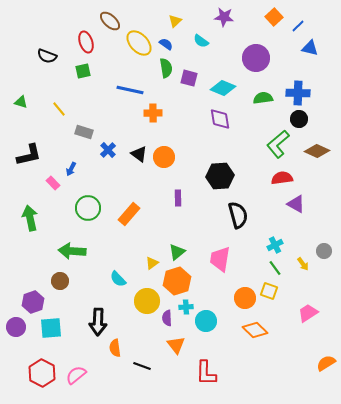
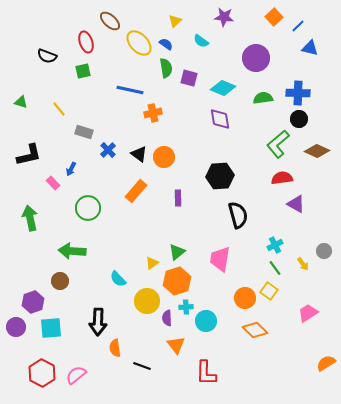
orange cross at (153, 113): rotated 12 degrees counterclockwise
orange rectangle at (129, 214): moved 7 px right, 23 px up
yellow square at (269, 291): rotated 18 degrees clockwise
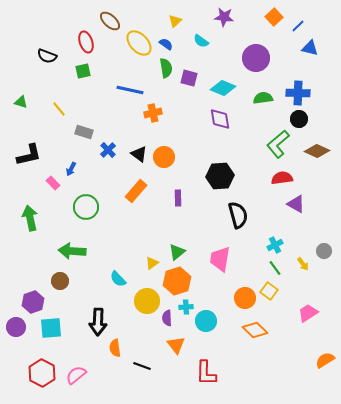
green circle at (88, 208): moved 2 px left, 1 px up
orange semicircle at (326, 363): moved 1 px left, 3 px up
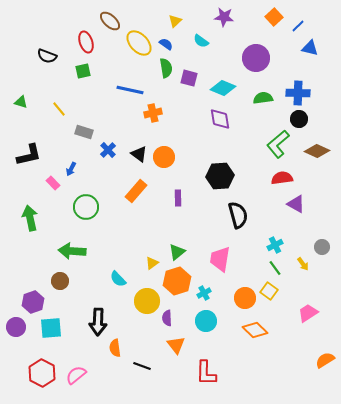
gray circle at (324, 251): moved 2 px left, 4 px up
cyan cross at (186, 307): moved 18 px right, 14 px up; rotated 24 degrees counterclockwise
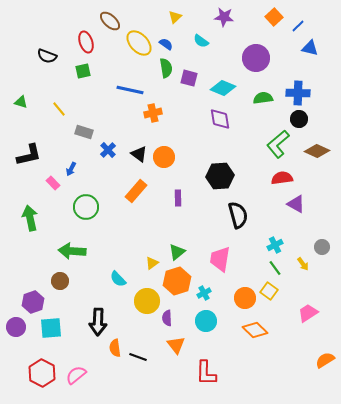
yellow triangle at (175, 21): moved 4 px up
black line at (142, 366): moved 4 px left, 9 px up
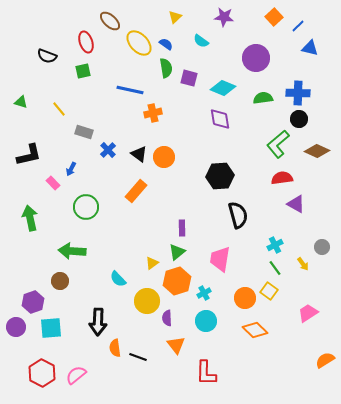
purple rectangle at (178, 198): moved 4 px right, 30 px down
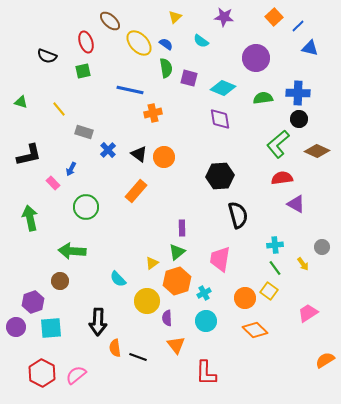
cyan cross at (275, 245): rotated 21 degrees clockwise
